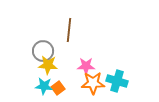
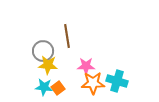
brown line: moved 2 px left, 6 px down; rotated 15 degrees counterclockwise
cyan star: moved 1 px down
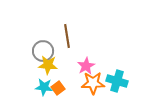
pink star: rotated 30 degrees counterclockwise
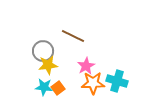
brown line: moved 6 px right; rotated 55 degrees counterclockwise
yellow star: rotated 12 degrees counterclockwise
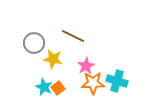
gray circle: moved 9 px left, 8 px up
yellow star: moved 5 px right, 6 px up; rotated 18 degrees clockwise
cyan star: rotated 18 degrees clockwise
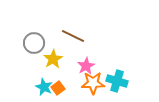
yellow star: rotated 30 degrees clockwise
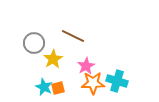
orange square: rotated 24 degrees clockwise
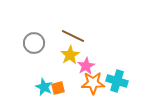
yellow star: moved 17 px right, 4 px up
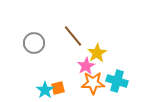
brown line: rotated 25 degrees clockwise
yellow star: moved 27 px right, 2 px up
cyan star: moved 1 px right, 3 px down; rotated 12 degrees clockwise
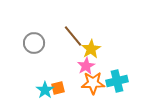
yellow star: moved 6 px left, 4 px up
cyan cross: rotated 30 degrees counterclockwise
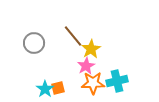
cyan star: moved 1 px up
